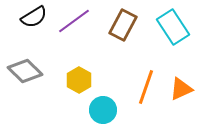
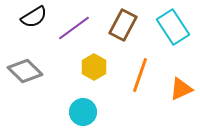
purple line: moved 7 px down
yellow hexagon: moved 15 px right, 13 px up
orange line: moved 6 px left, 12 px up
cyan circle: moved 20 px left, 2 px down
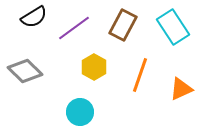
cyan circle: moved 3 px left
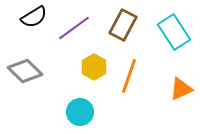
cyan rectangle: moved 1 px right, 5 px down
orange line: moved 11 px left, 1 px down
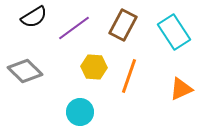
yellow hexagon: rotated 25 degrees counterclockwise
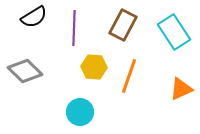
purple line: rotated 52 degrees counterclockwise
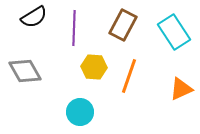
gray diamond: rotated 16 degrees clockwise
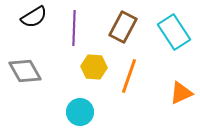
brown rectangle: moved 2 px down
orange triangle: moved 4 px down
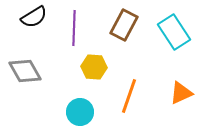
brown rectangle: moved 1 px right, 2 px up
orange line: moved 20 px down
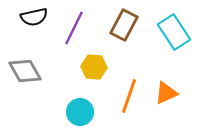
black semicircle: rotated 20 degrees clockwise
purple line: rotated 24 degrees clockwise
orange triangle: moved 15 px left
